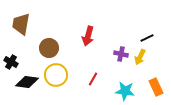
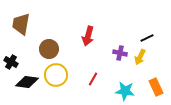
brown circle: moved 1 px down
purple cross: moved 1 px left, 1 px up
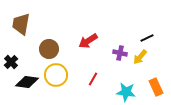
red arrow: moved 5 px down; rotated 42 degrees clockwise
yellow arrow: rotated 14 degrees clockwise
black cross: rotated 16 degrees clockwise
cyan star: moved 1 px right, 1 px down
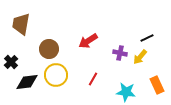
black diamond: rotated 15 degrees counterclockwise
orange rectangle: moved 1 px right, 2 px up
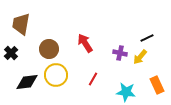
red arrow: moved 3 px left, 2 px down; rotated 90 degrees clockwise
black cross: moved 9 px up
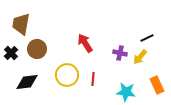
brown circle: moved 12 px left
yellow circle: moved 11 px right
red line: rotated 24 degrees counterclockwise
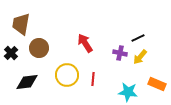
black line: moved 9 px left
brown circle: moved 2 px right, 1 px up
orange rectangle: moved 1 px up; rotated 42 degrees counterclockwise
cyan star: moved 2 px right
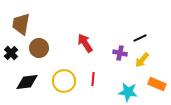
black line: moved 2 px right
yellow arrow: moved 2 px right, 3 px down
yellow circle: moved 3 px left, 6 px down
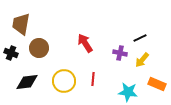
black cross: rotated 24 degrees counterclockwise
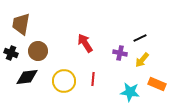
brown circle: moved 1 px left, 3 px down
black diamond: moved 5 px up
cyan star: moved 2 px right
